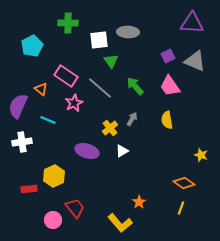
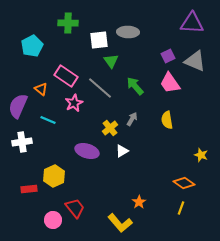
pink trapezoid: moved 3 px up
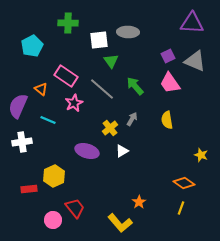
gray line: moved 2 px right, 1 px down
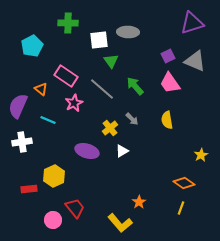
purple triangle: rotated 20 degrees counterclockwise
gray arrow: rotated 104 degrees clockwise
yellow star: rotated 24 degrees clockwise
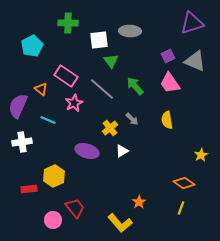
gray ellipse: moved 2 px right, 1 px up
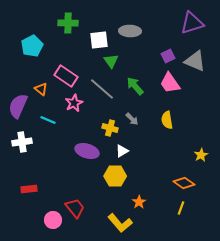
yellow cross: rotated 35 degrees counterclockwise
yellow hexagon: moved 61 px right; rotated 25 degrees clockwise
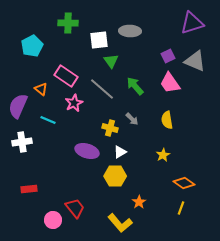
white triangle: moved 2 px left, 1 px down
yellow star: moved 38 px left
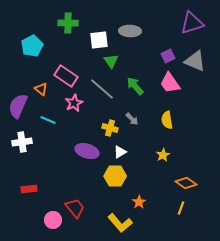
orange diamond: moved 2 px right
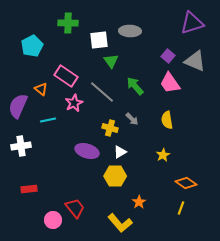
purple square: rotated 24 degrees counterclockwise
gray line: moved 3 px down
cyan line: rotated 35 degrees counterclockwise
white cross: moved 1 px left, 4 px down
